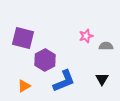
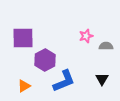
purple square: rotated 15 degrees counterclockwise
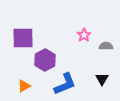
pink star: moved 2 px left, 1 px up; rotated 16 degrees counterclockwise
blue L-shape: moved 1 px right, 3 px down
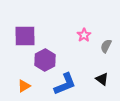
purple square: moved 2 px right, 2 px up
gray semicircle: rotated 64 degrees counterclockwise
black triangle: rotated 24 degrees counterclockwise
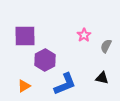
black triangle: moved 1 px up; rotated 24 degrees counterclockwise
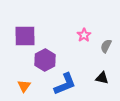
orange triangle: rotated 24 degrees counterclockwise
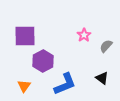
gray semicircle: rotated 16 degrees clockwise
purple hexagon: moved 2 px left, 1 px down
black triangle: rotated 24 degrees clockwise
